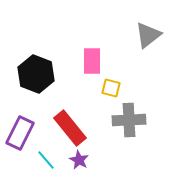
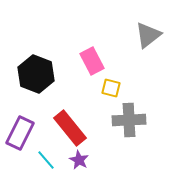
pink rectangle: rotated 28 degrees counterclockwise
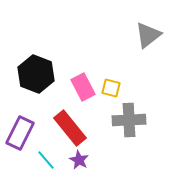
pink rectangle: moved 9 px left, 26 px down
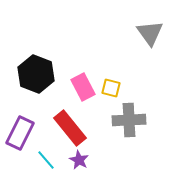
gray triangle: moved 2 px right, 2 px up; rotated 28 degrees counterclockwise
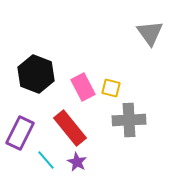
purple star: moved 2 px left, 2 px down
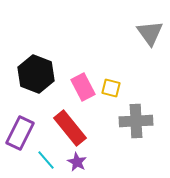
gray cross: moved 7 px right, 1 px down
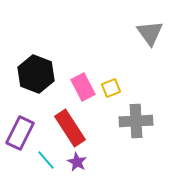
yellow square: rotated 36 degrees counterclockwise
red rectangle: rotated 6 degrees clockwise
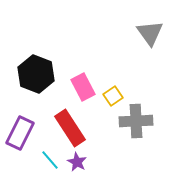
yellow square: moved 2 px right, 8 px down; rotated 12 degrees counterclockwise
cyan line: moved 4 px right
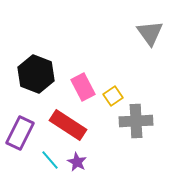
red rectangle: moved 2 px left, 3 px up; rotated 24 degrees counterclockwise
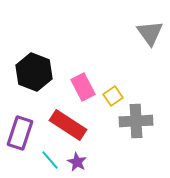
black hexagon: moved 2 px left, 2 px up
purple rectangle: rotated 8 degrees counterclockwise
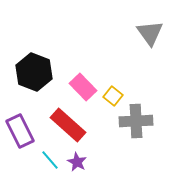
pink rectangle: rotated 16 degrees counterclockwise
yellow square: rotated 18 degrees counterclockwise
red rectangle: rotated 9 degrees clockwise
purple rectangle: moved 2 px up; rotated 44 degrees counterclockwise
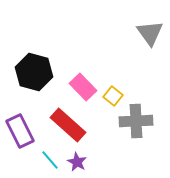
black hexagon: rotated 6 degrees counterclockwise
